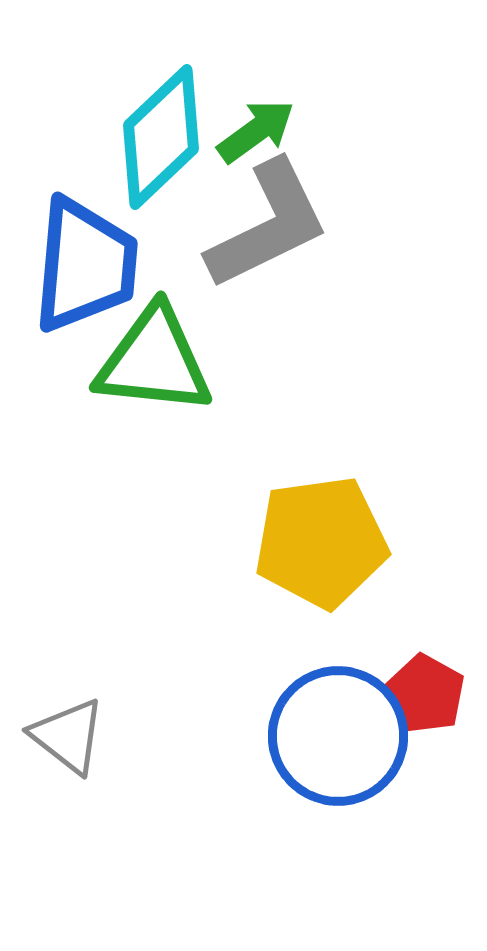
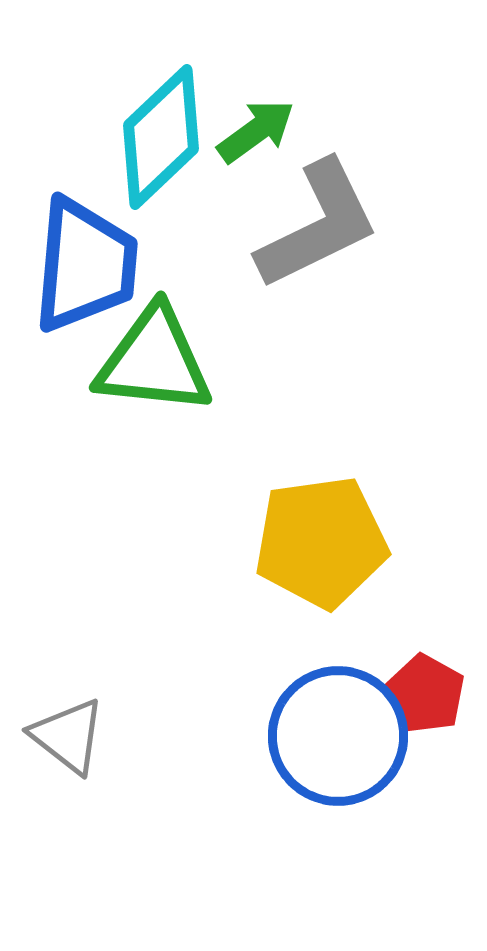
gray L-shape: moved 50 px right
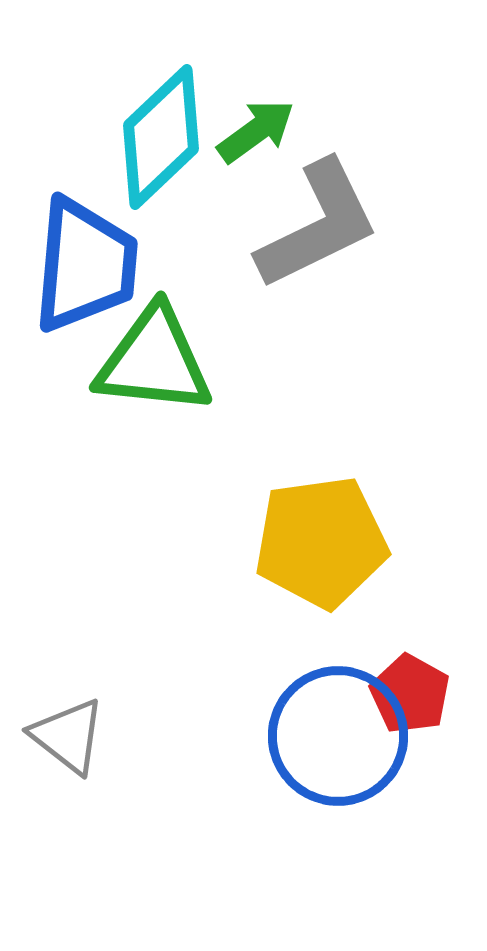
red pentagon: moved 15 px left
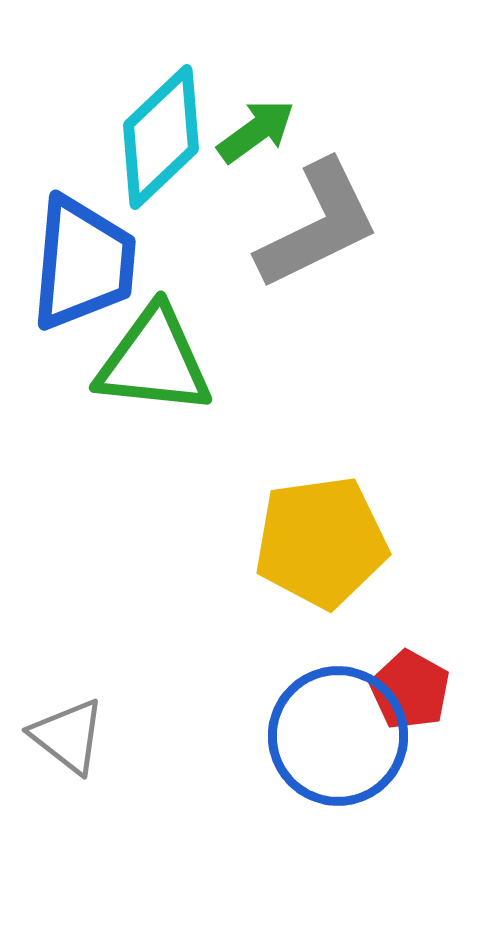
blue trapezoid: moved 2 px left, 2 px up
red pentagon: moved 4 px up
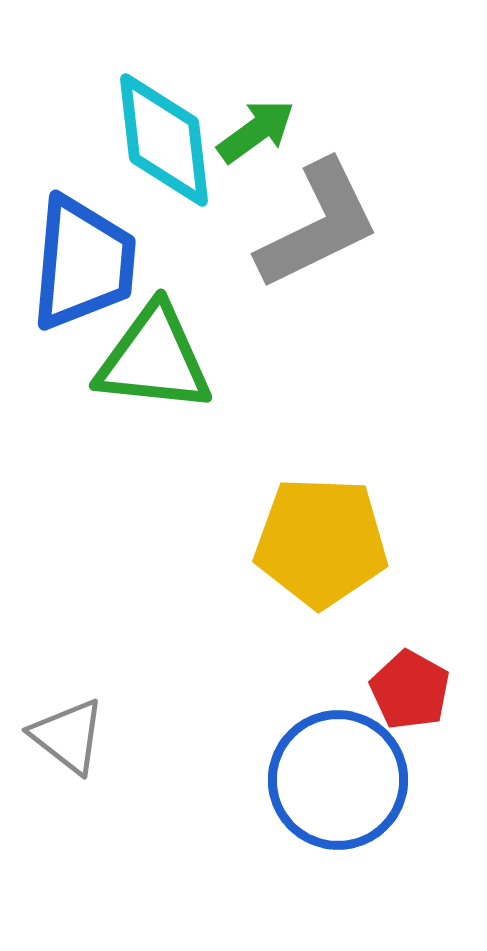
cyan diamond: moved 3 px right, 3 px down; rotated 53 degrees counterclockwise
green triangle: moved 2 px up
yellow pentagon: rotated 10 degrees clockwise
blue circle: moved 44 px down
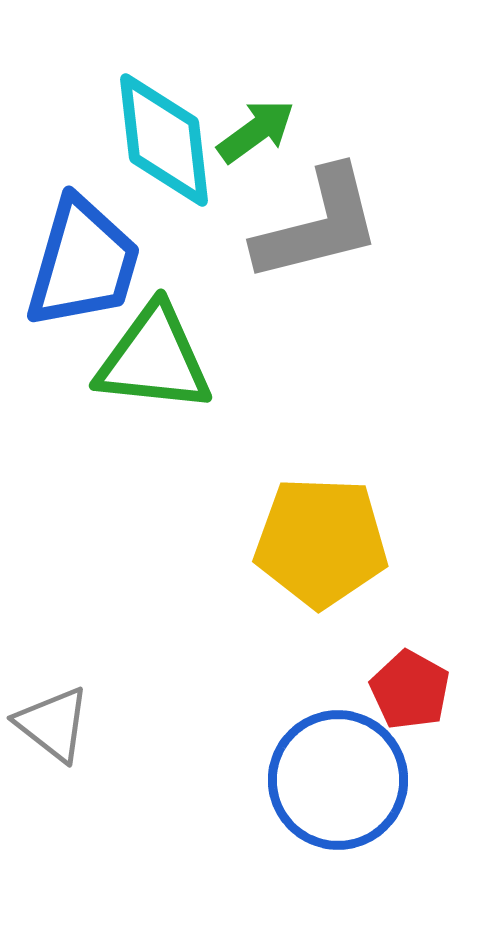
gray L-shape: rotated 12 degrees clockwise
blue trapezoid: rotated 11 degrees clockwise
gray triangle: moved 15 px left, 12 px up
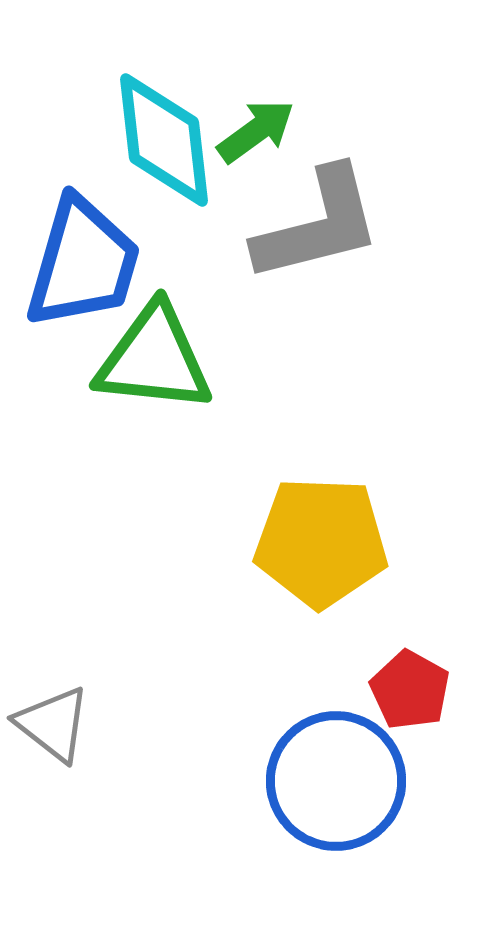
blue circle: moved 2 px left, 1 px down
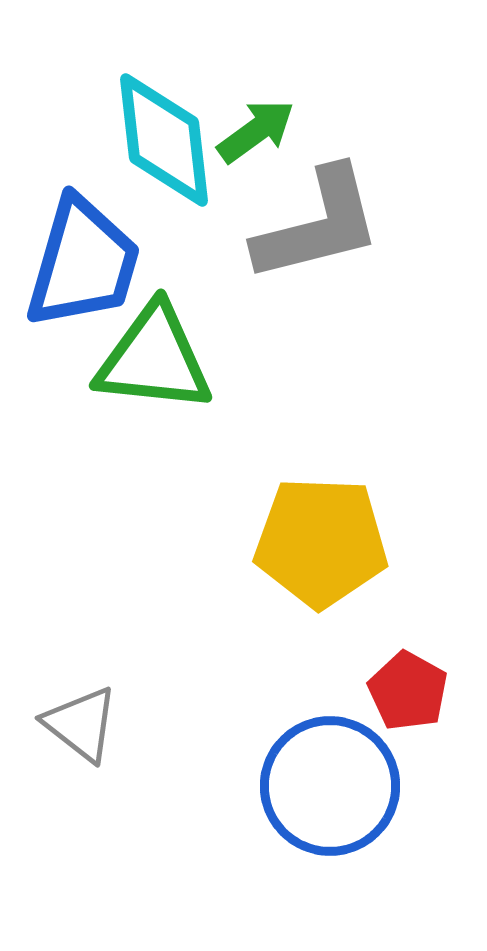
red pentagon: moved 2 px left, 1 px down
gray triangle: moved 28 px right
blue circle: moved 6 px left, 5 px down
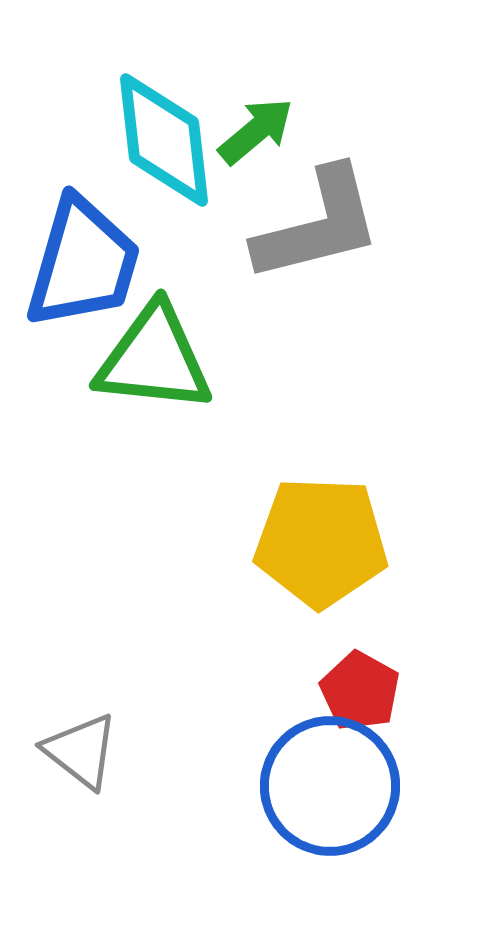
green arrow: rotated 4 degrees counterclockwise
red pentagon: moved 48 px left
gray triangle: moved 27 px down
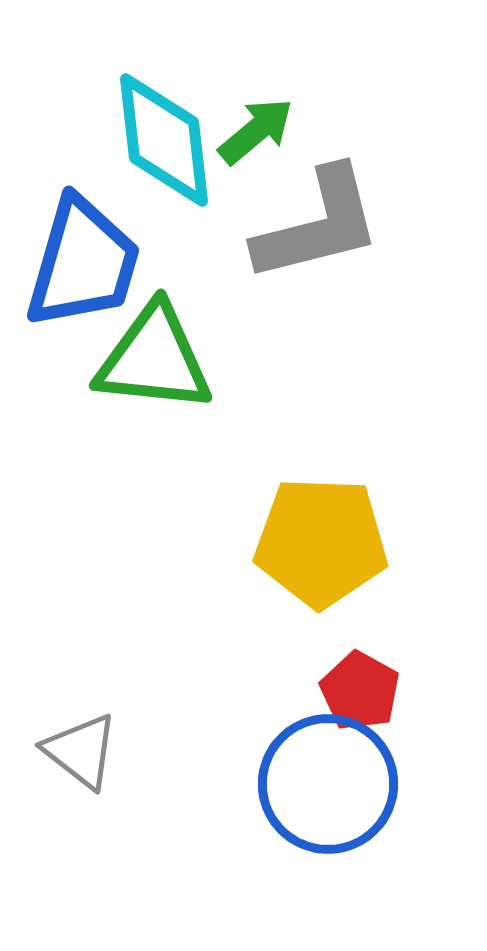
blue circle: moved 2 px left, 2 px up
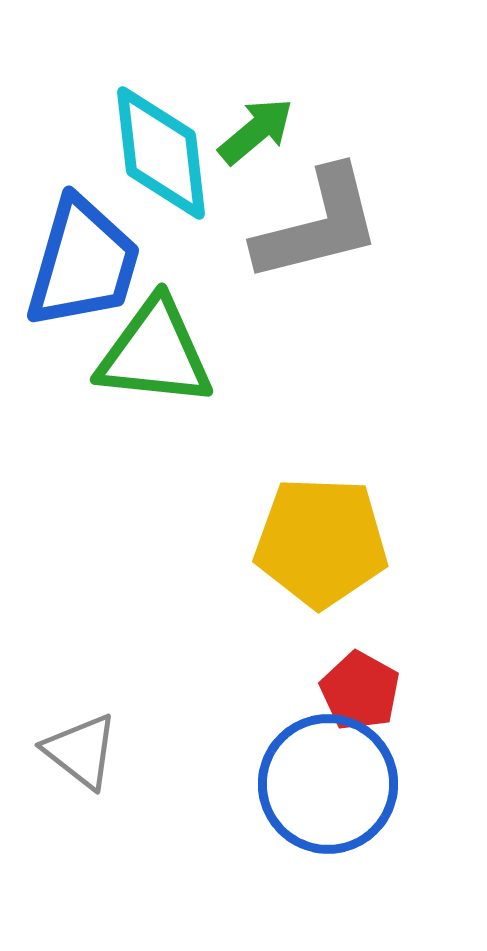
cyan diamond: moved 3 px left, 13 px down
green triangle: moved 1 px right, 6 px up
